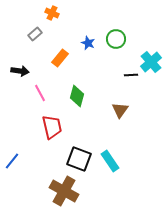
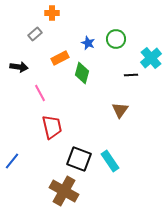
orange cross: rotated 24 degrees counterclockwise
orange rectangle: rotated 24 degrees clockwise
cyan cross: moved 4 px up
black arrow: moved 1 px left, 4 px up
green diamond: moved 5 px right, 23 px up
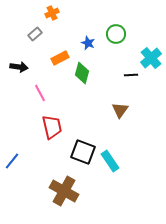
orange cross: rotated 24 degrees counterclockwise
green circle: moved 5 px up
black square: moved 4 px right, 7 px up
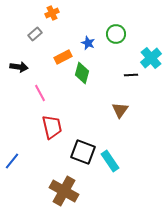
orange rectangle: moved 3 px right, 1 px up
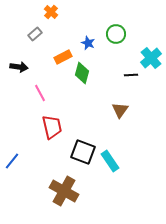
orange cross: moved 1 px left, 1 px up; rotated 24 degrees counterclockwise
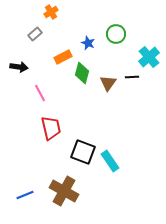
orange cross: rotated 16 degrees clockwise
cyan cross: moved 2 px left, 1 px up
black line: moved 1 px right, 2 px down
brown triangle: moved 12 px left, 27 px up
red trapezoid: moved 1 px left, 1 px down
blue line: moved 13 px right, 34 px down; rotated 30 degrees clockwise
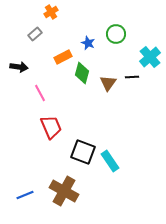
cyan cross: moved 1 px right
red trapezoid: moved 1 px up; rotated 10 degrees counterclockwise
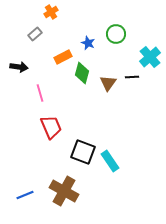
pink line: rotated 12 degrees clockwise
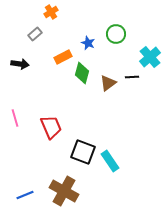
black arrow: moved 1 px right, 3 px up
brown triangle: rotated 18 degrees clockwise
pink line: moved 25 px left, 25 px down
